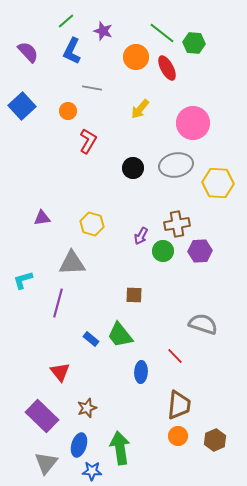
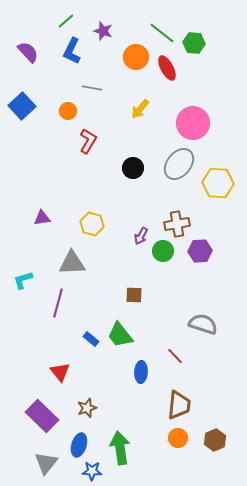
gray ellipse at (176, 165): moved 3 px right, 1 px up; rotated 40 degrees counterclockwise
orange circle at (178, 436): moved 2 px down
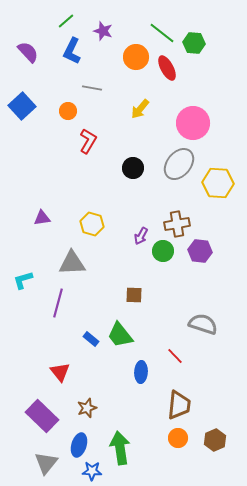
purple hexagon at (200, 251): rotated 10 degrees clockwise
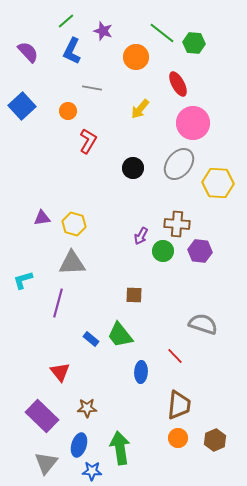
red ellipse at (167, 68): moved 11 px right, 16 px down
yellow hexagon at (92, 224): moved 18 px left
brown cross at (177, 224): rotated 15 degrees clockwise
brown star at (87, 408): rotated 18 degrees clockwise
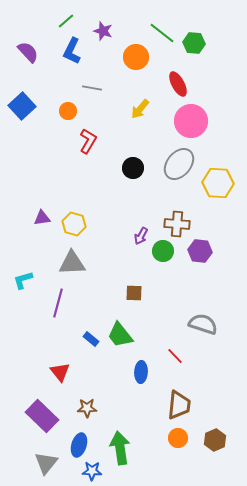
pink circle at (193, 123): moved 2 px left, 2 px up
brown square at (134, 295): moved 2 px up
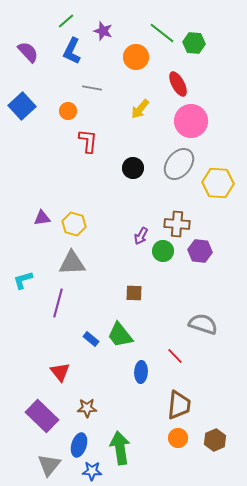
red L-shape at (88, 141): rotated 25 degrees counterclockwise
gray triangle at (46, 463): moved 3 px right, 2 px down
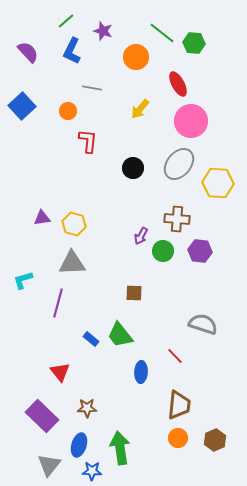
brown cross at (177, 224): moved 5 px up
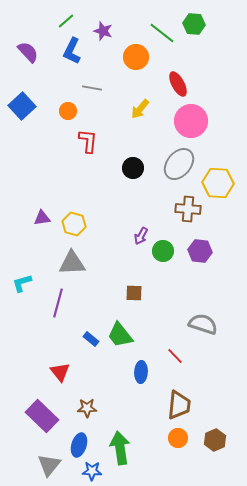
green hexagon at (194, 43): moved 19 px up
brown cross at (177, 219): moved 11 px right, 10 px up
cyan L-shape at (23, 280): moved 1 px left, 3 px down
